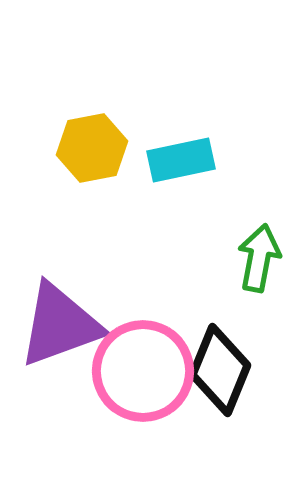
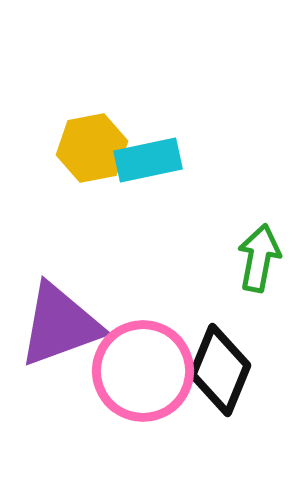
cyan rectangle: moved 33 px left
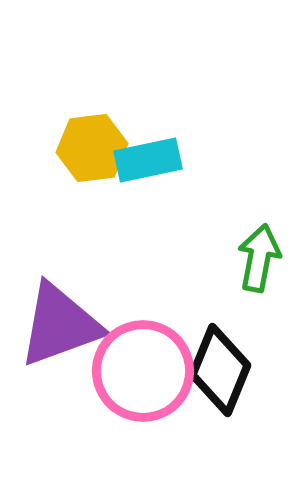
yellow hexagon: rotated 4 degrees clockwise
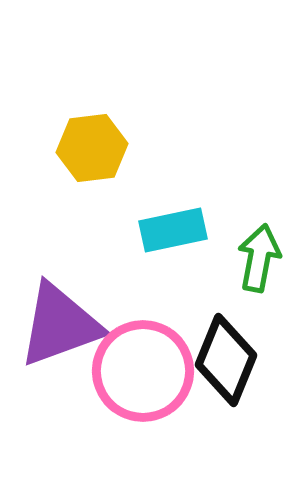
cyan rectangle: moved 25 px right, 70 px down
black diamond: moved 6 px right, 10 px up
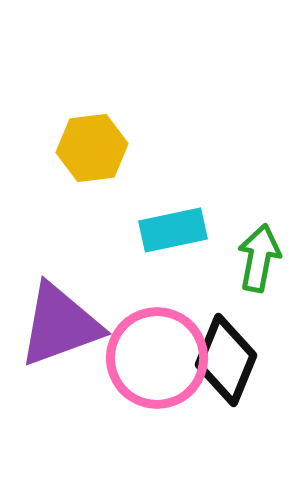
pink circle: moved 14 px right, 13 px up
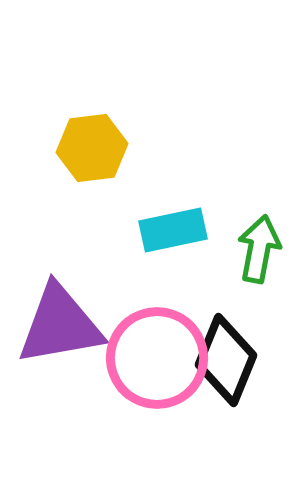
green arrow: moved 9 px up
purple triangle: rotated 10 degrees clockwise
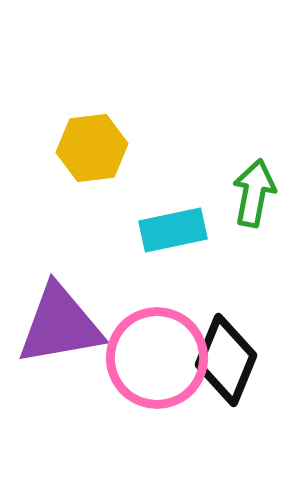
green arrow: moved 5 px left, 56 px up
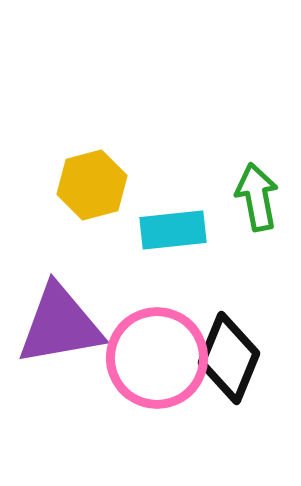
yellow hexagon: moved 37 px down; rotated 8 degrees counterclockwise
green arrow: moved 3 px right, 4 px down; rotated 22 degrees counterclockwise
cyan rectangle: rotated 6 degrees clockwise
black diamond: moved 3 px right, 2 px up
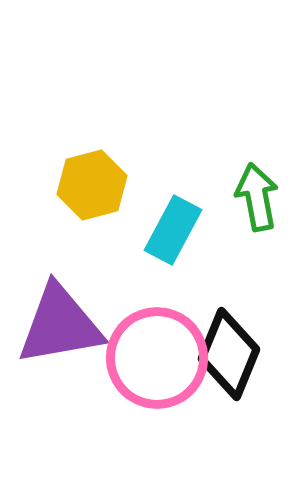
cyan rectangle: rotated 56 degrees counterclockwise
black diamond: moved 4 px up
